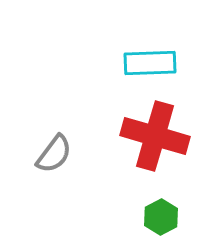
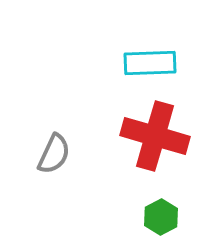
gray semicircle: rotated 12 degrees counterclockwise
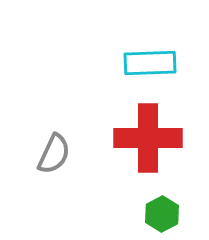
red cross: moved 7 px left, 2 px down; rotated 16 degrees counterclockwise
green hexagon: moved 1 px right, 3 px up
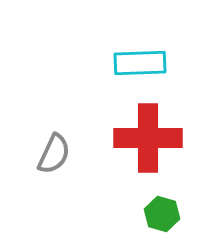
cyan rectangle: moved 10 px left
green hexagon: rotated 16 degrees counterclockwise
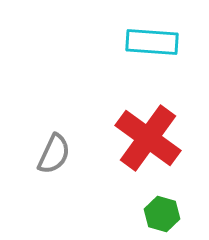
cyan rectangle: moved 12 px right, 21 px up; rotated 6 degrees clockwise
red cross: rotated 36 degrees clockwise
